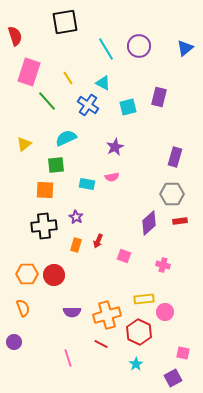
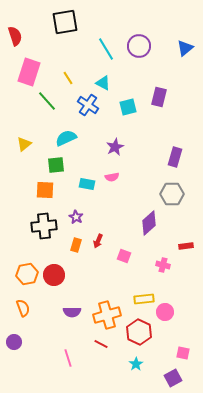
red rectangle at (180, 221): moved 6 px right, 25 px down
orange hexagon at (27, 274): rotated 10 degrees counterclockwise
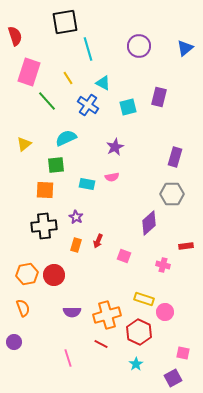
cyan line at (106, 49): moved 18 px left; rotated 15 degrees clockwise
yellow rectangle at (144, 299): rotated 24 degrees clockwise
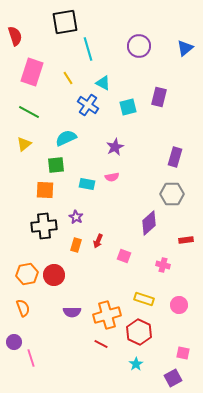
pink rectangle at (29, 72): moved 3 px right
green line at (47, 101): moved 18 px left, 11 px down; rotated 20 degrees counterclockwise
red rectangle at (186, 246): moved 6 px up
pink circle at (165, 312): moved 14 px right, 7 px up
pink line at (68, 358): moved 37 px left
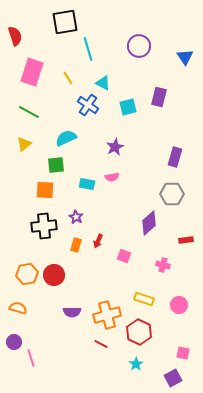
blue triangle at (185, 48): moved 9 px down; rotated 24 degrees counterclockwise
orange semicircle at (23, 308): moved 5 px left; rotated 54 degrees counterclockwise
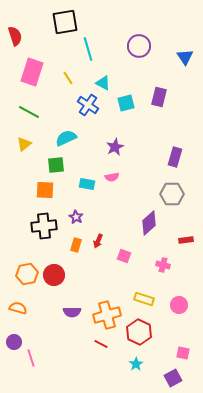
cyan square at (128, 107): moved 2 px left, 4 px up
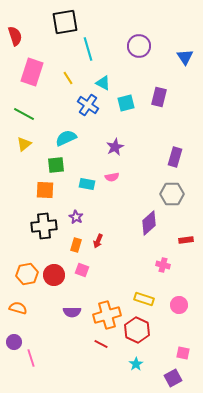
green line at (29, 112): moved 5 px left, 2 px down
pink square at (124, 256): moved 42 px left, 14 px down
red hexagon at (139, 332): moved 2 px left, 2 px up
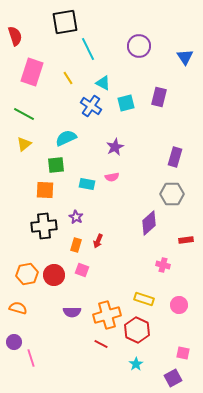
cyan line at (88, 49): rotated 10 degrees counterclockwise
blue cross at (88, 105): moved 3 px right, 1 px down
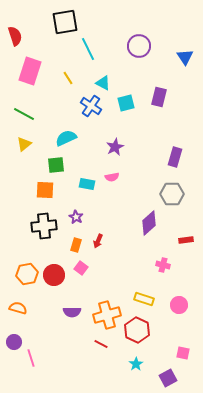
pink rectangle at (32, 72): moved 2 px left, 1 px up
pink square at (82, 270): moved 1 px left, 2 px up; rotated 16 degrees clockwise
purple square at (173, 378): moved 5 px left
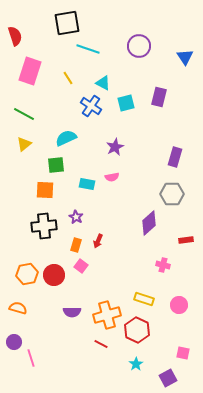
black square at (65, 22): moved 2 px right, 1 px down
cyan line at (88, 49): rotated 45 degrees counterclockwise
pink square at (81, 268): moved 2 px up
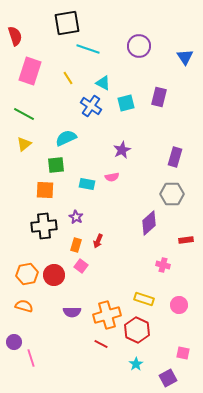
purple star at (115, 147): moved 7 px right, 3 px down
orange semicircle at (18, 308): moved 6 px right, 2 px up
